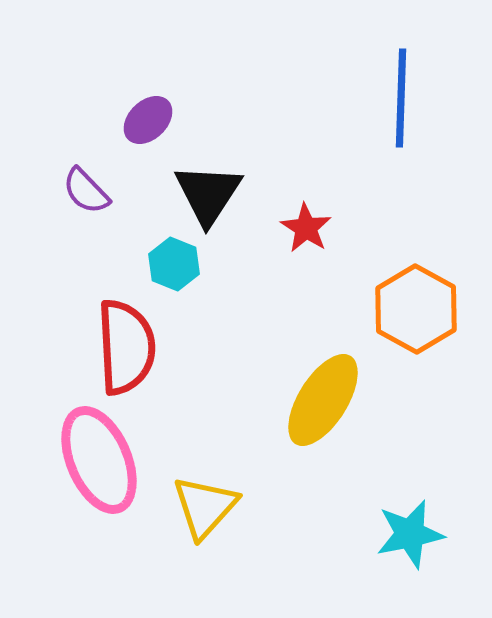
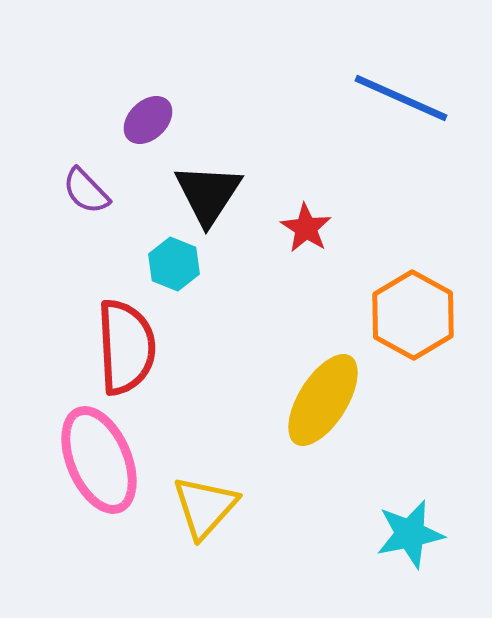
blue line: rotated 68 degrees counterclockwise
orange hexagon: moved 3 px left, 6 px down
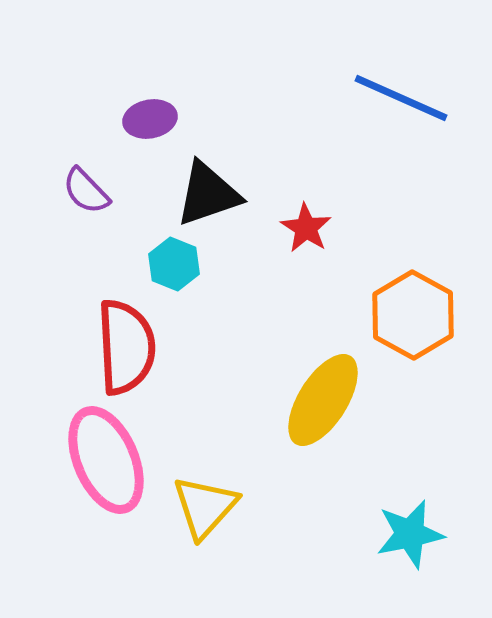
purple ellipse: moved 2 px right, 1 px up; rotated 33 degrees clockwise
black triangle: rotated 38 degrees clockwise
pink ellipse: moved 7 px right
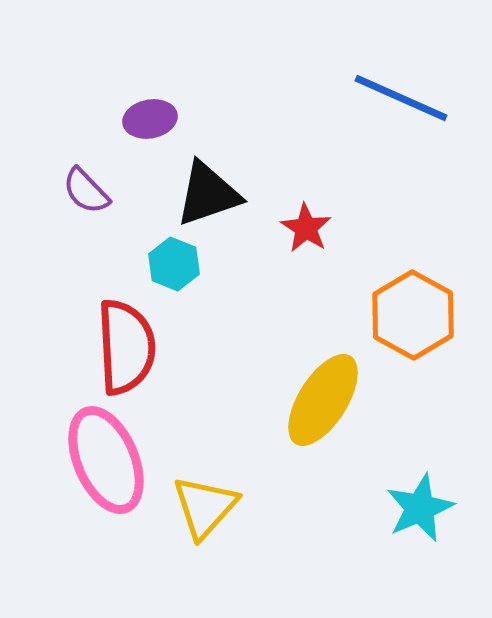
cyan star: moved 10 px right, 26 px up; rotated 12 degrees counterclockwise
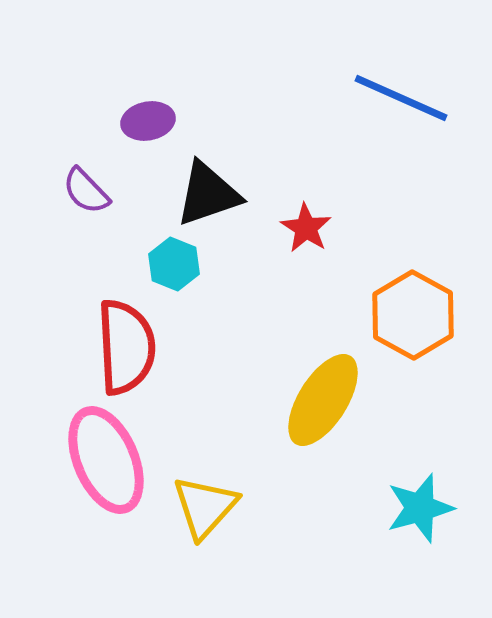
purple ellipse: moved 2 px left, 2 px down
cyan star: rotated 8 degrees clockwise
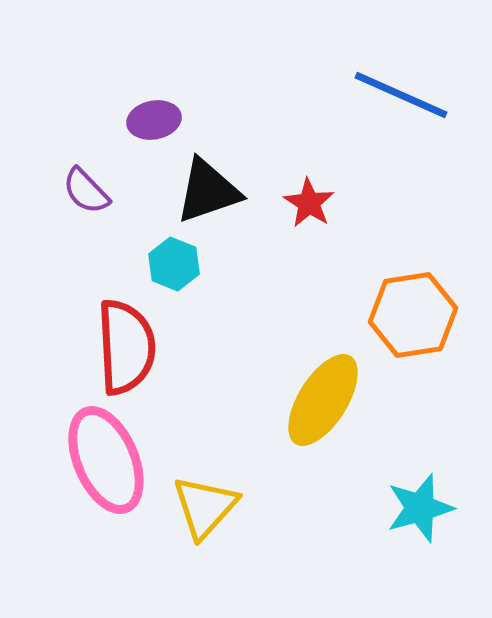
blue line: moved 3 px up
purple ellipse: moved 6 px right, 1 px up
black triangle: moved 3 px up
red star: moved 3 px right, 25 px up
orange hexagon: rotated 22 degrees clockwise
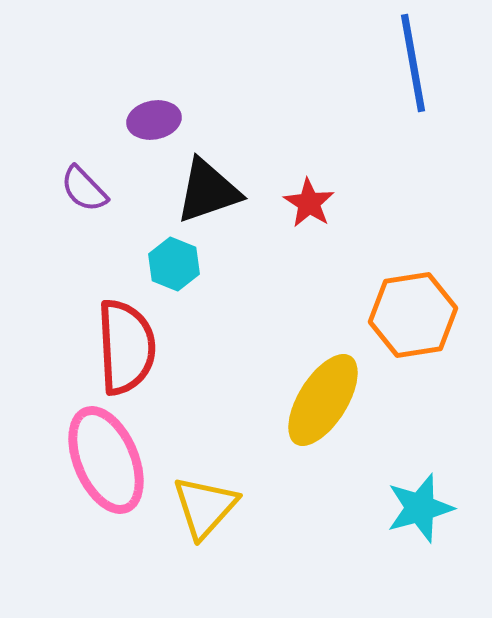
blue line: moved 12 px right, 32 px up; rotated 56 degrees clockwise
purple semicircle: moved 2 px left, 2 px up
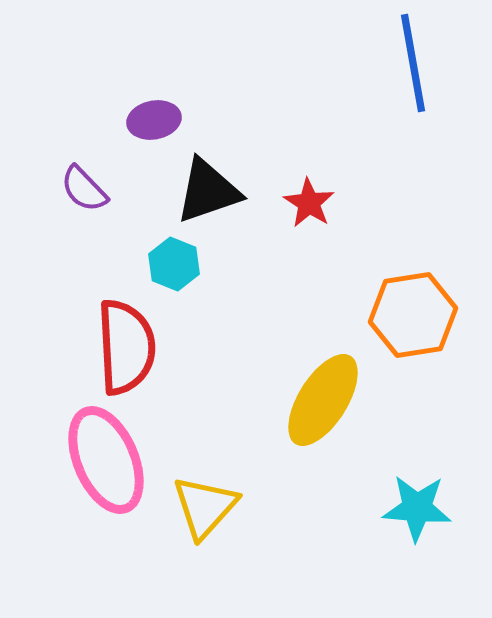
cyan star: moved 3 px left; rotated 20 degrees clockwise
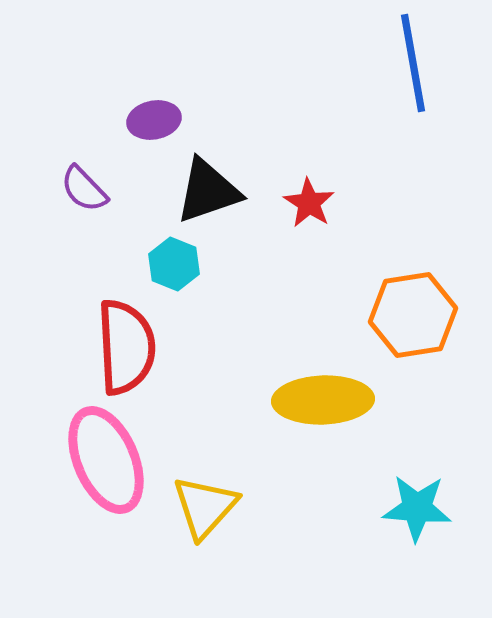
yellow ellipse: rotated 56 degrees clockwise
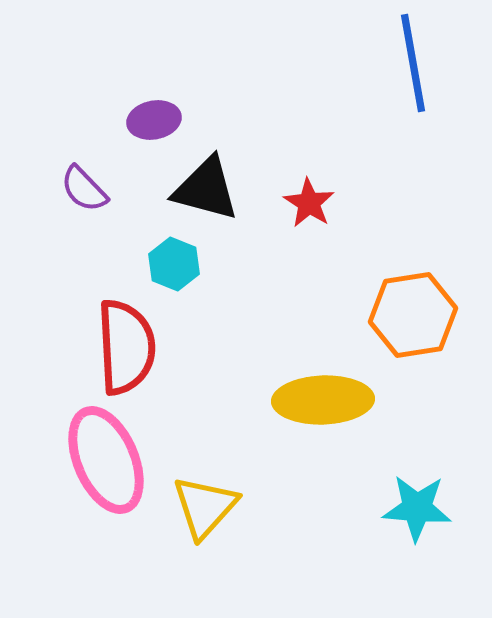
black triangle: moved 2 px left, 2 px up; rotated 34 degrees clockwise
